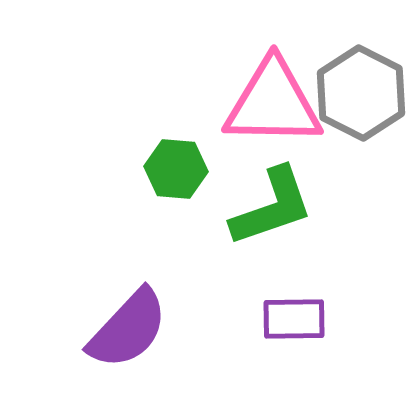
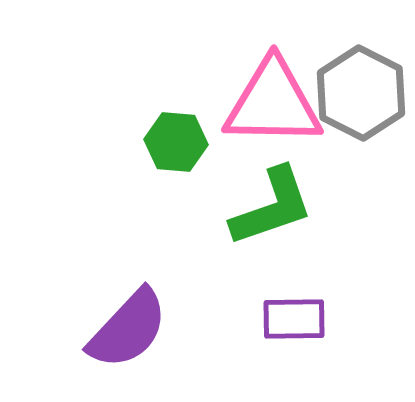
green hexagon: moved 27 px up
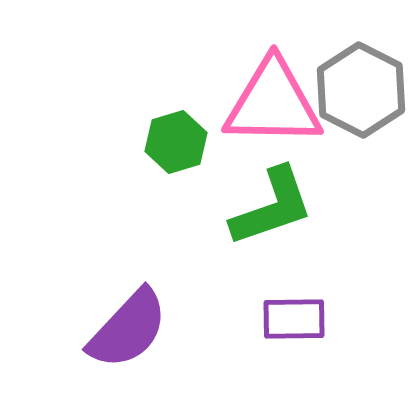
gray hexagon: moved 3 px up
green hexagon: rotated 22 degrees counterclockwise
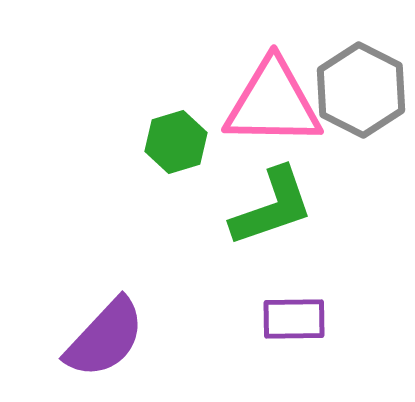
purple semicircle: moved 23 px left, 9 px down
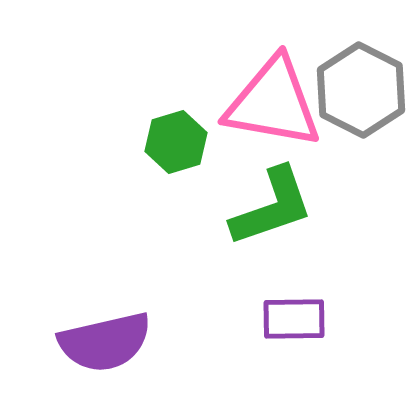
pink triangle: rotated 9 degrees clockwise
purple semicircle: moved 4 px down; rotated 34 degrees clockwise
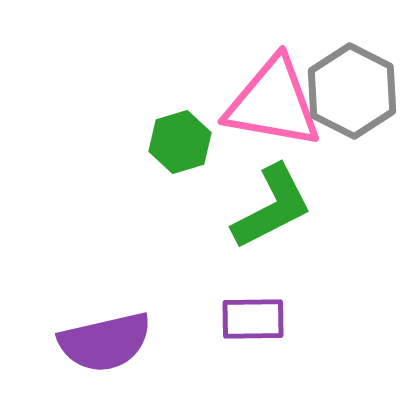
gray hexagon: moved 9 px left, 1 px down
green hexagon: moved 4 px right
green L-shape: rotated 8 degrees counterclockwise
purple rectangle: moved 41 px left
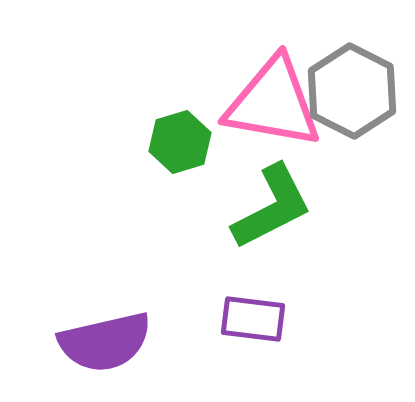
purple rectangle: rotated 8 degrees clockwise
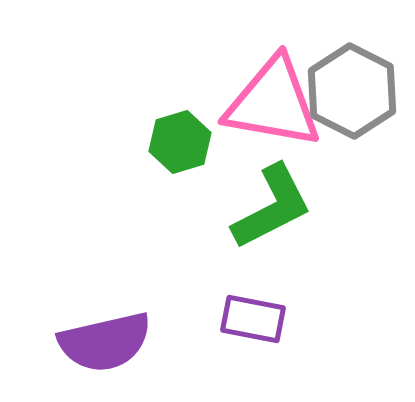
purple rectangle: rotated 4 degrees clockwise
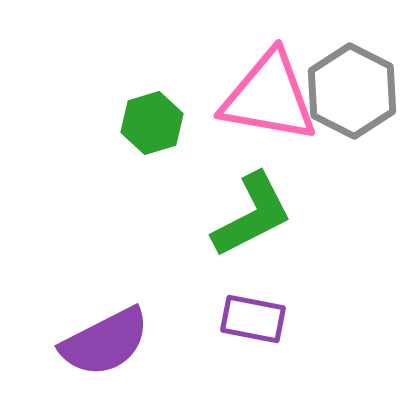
pink triangle: moved 4 px left, 6 px up
green hexagon: moved 28 px left, 19 px up
green L-shape: moved 20 px left, 8 px down
purple semicircle: rotated 14 degrees counterclockwise
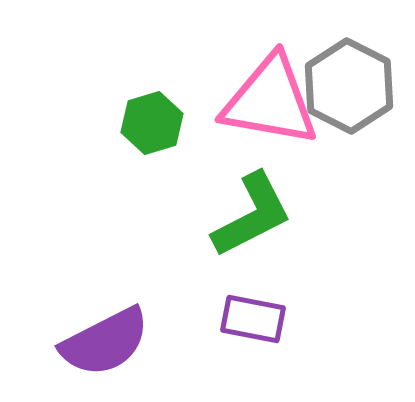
gray hexagon: moved 3 px left, 5 px up
pink triangle: moved 1 px right, 4 px down
